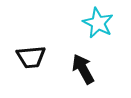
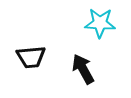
cyan star: moved 2 px right; rotated 24 degrees counterclockwise
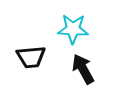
cyan star: moved 27 px left, 6 px down
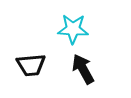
black trapezoid: moved 8 px down
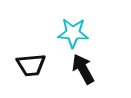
cyan star: moved 4 px down
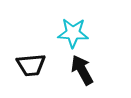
black arrow: moved 1 px left, 1 px down
